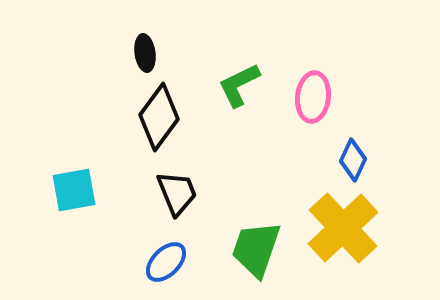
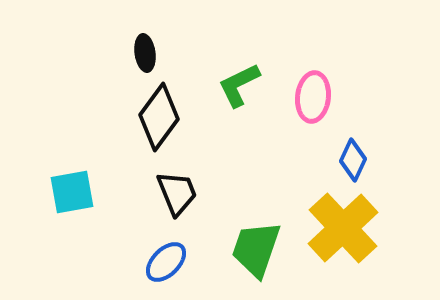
cyan square: moved 2 px left, 2 px down
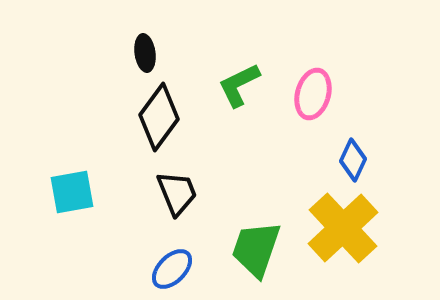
pink ellipse: moved 3 px up; rotated 9 degrees clockwise
blue ellipse: moved 6 px right, 7 px down
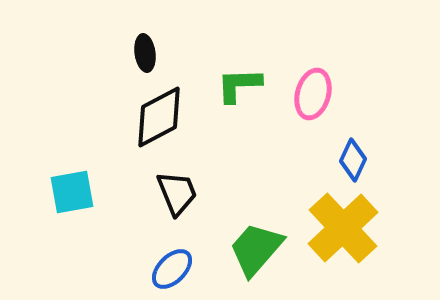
green L-shape: rotated 24 degrees clockwise
black diamond: rotated 26 degrees clockwise
green trapezoid: rotated 22 degrees clockwise
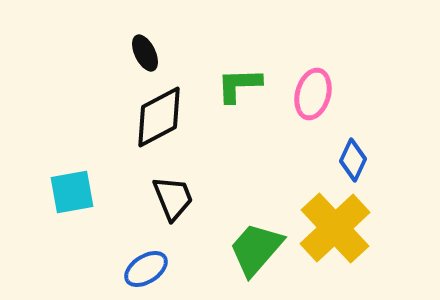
black ellipse: rotated 18 degrees counterclockwise
black trapezoid: moved 4 px left, 5 px down
yellow cross: moved 8 px left
blue ellipse: moved 26 px left; rotated 12 degrees clockwise
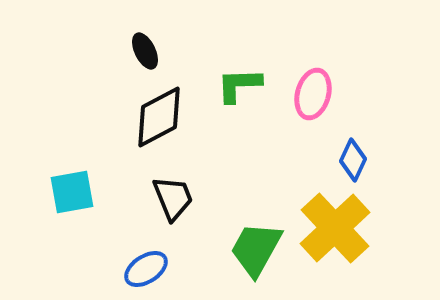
black ellipse: moved 2 px up
green trapezoid: rotated 12 degrees counterclockwise
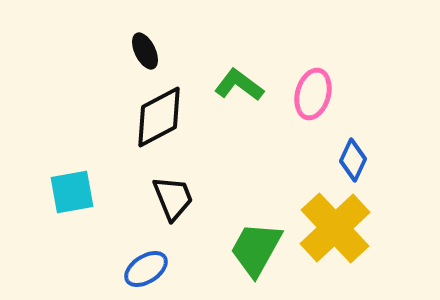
green L-shape: rotated 39 degrees clockwise
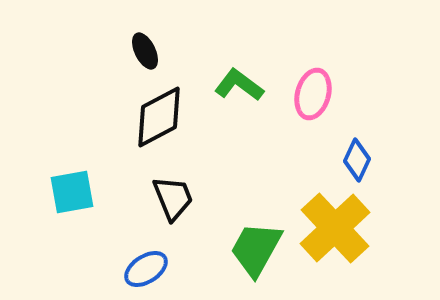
blue diamond: moved 4 px right
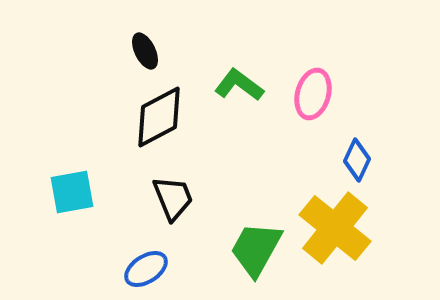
yellow cross: rotated 8 degrees counterclockwise
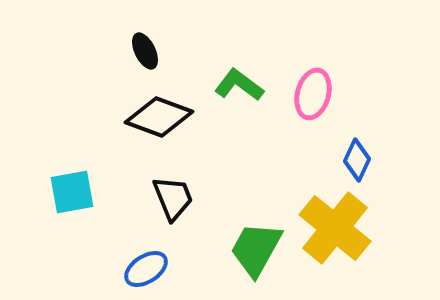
black diamond: rotated 48 degrees clockwise
